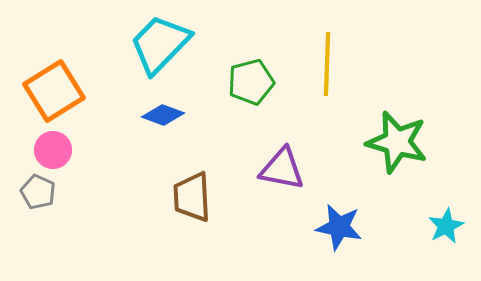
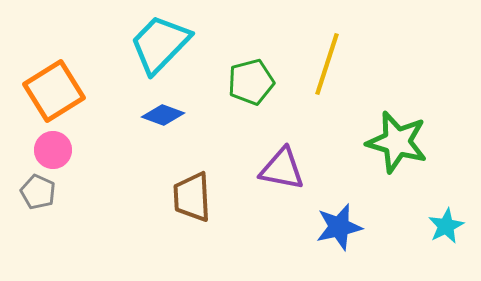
yellow line: rotated 16 degrees clockwise
blue star: rotated 24 degrees counterclockwise
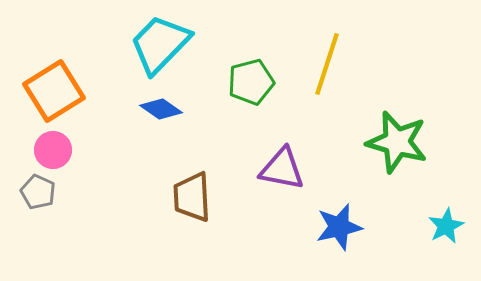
blue diamond: moved 2 px left, 6 px up; rotated 15 degrees clockwise
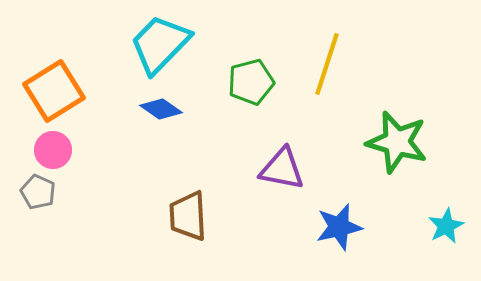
brown trapezoid: moved 4 px left, 19 px down
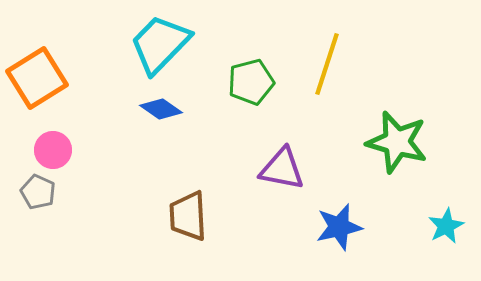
orange square: moved 17 px left, 13 px up
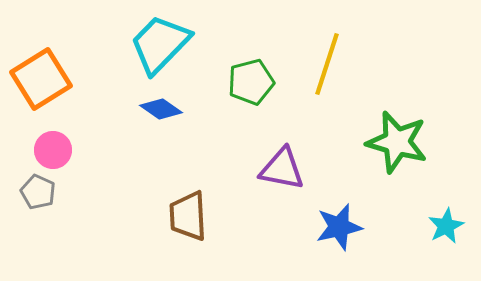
orange square: moved 4 px right, 1 px down
